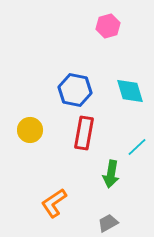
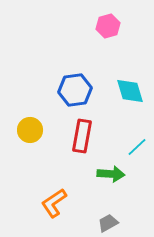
blue hexagon: rotated 20 degrees counterclockwise
red rectangle: moved 2 px left, 3 px down
green arrow: rotated 96 degrees counterclockwise
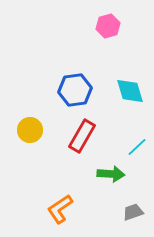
red rectangle: rotated 20 degrees clockwise
orange L-shape: moved 6 px right, 6 px down
gray trapezoid: moved 25 px right, 11 px up; rotated 10 degrees clockwise
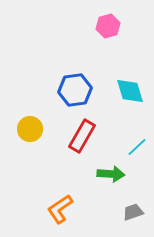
yellow circle: moved 1 px up
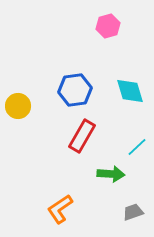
yellow circle: moved 12 px left, 23 px up
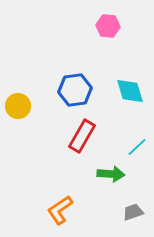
pink hexagon: rotated 20 degrees clockwise
orange L-shape: moved 1 px down
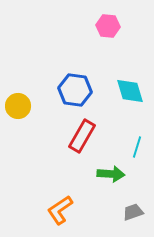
blue hexagon: rotated 16 degrees clockwise
cyan line: rotated 30 degrees counterclockwise
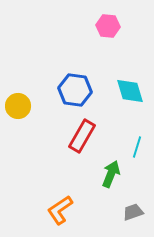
green arrow: rotated 72 degrees counterclockwise
